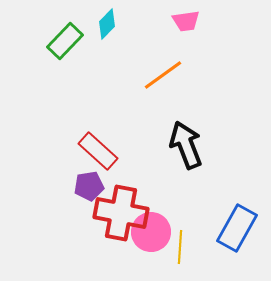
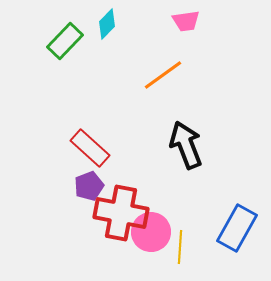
red rectangle: moved 8 px left, 3 px up
purple pentagon: rotated 12 degrees counterclockwise
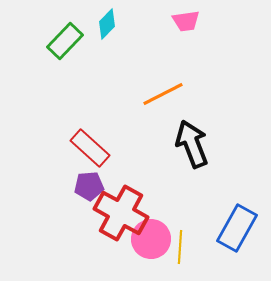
orange line: moved 19 px down; rotated 9 degrees clockwise
black arrow: moved 6 px right, 1 px up
purple pentagon: rotated 16 degrees clockwise
red cross: rotated 18 degrees clockwise
pink circle: moved 7 px down
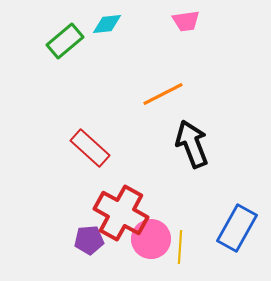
cyan diamond: rotated 40 degrees clockwise
green rectangle: rotated 6 degrees clockwise
purple pentagon: moved 54 px down
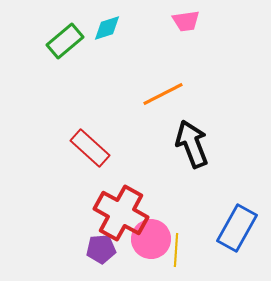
cyan diamond: moved 4 px down; rotated 12 degrees counterclockwise
purple pentagon: moved 12 px right, 9 px down
yellow line: moved 4 px left, 3 px down
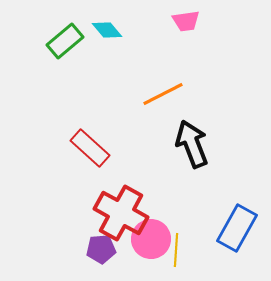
cyan diamond: moved 2 px down; rotated 68 degrees clockwise
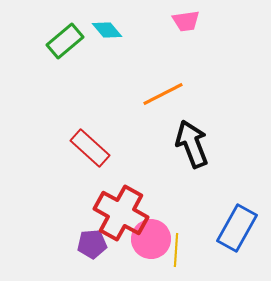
purple pentagon: moved 9 px left, 5 px up
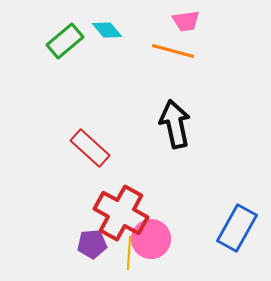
orange line: moved 10 px right, 43 px up; rotated 42 degrees clockwise
black arrow: moved 17 px left, 20 px up; rotated 9 degrees clockwise
yellow line: moved 47 px left, 3 px down
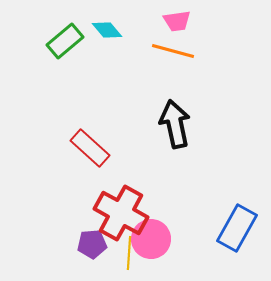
pink trapezoid: moved 9 px left
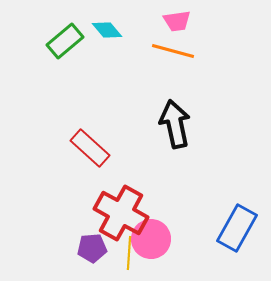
purple pentagon: moved 4 px down
